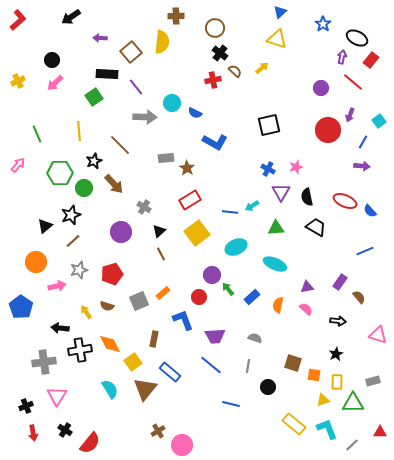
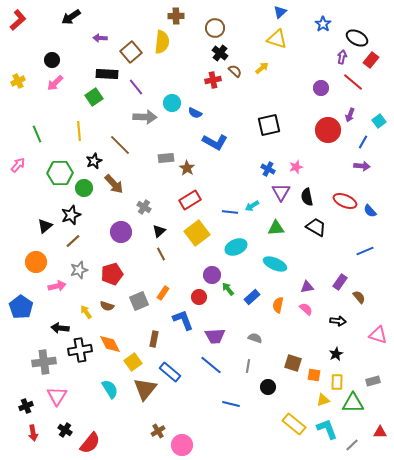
orange rectangle at (163, 293): rotated 16 degrees counterclockwise
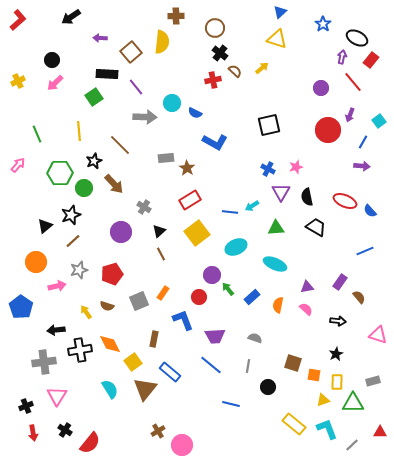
red line at (353, 82): rotated 10 degrees clockwise
black arrow at (60, 328): moved 4 px left, 2 px down; rotated 12 degrees counterclockwise
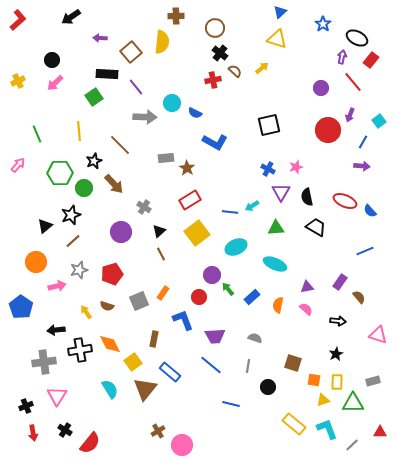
orange square at (314, 375): moved 5 px down
